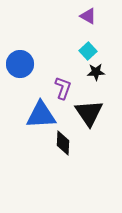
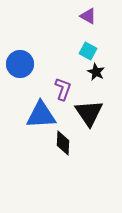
cyan square: rotated 18 degrees counterclockwise
black star: rotated 30 degrees clockwise
purple L-shape: moved 1 px down
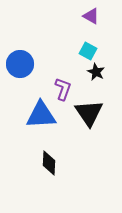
purple triangle: moved 3 px right
black diamond: moved 14 px left, 20 px down
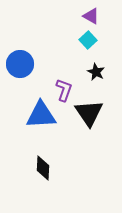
cyan square: moved 11 px up; rotated 18 degrees clockwise
purple L-shape: moved 1 px right, 1 px down
black diamond: moved 6 px left, 5 px down
